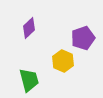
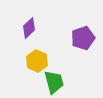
yellow hexagon: moved 26 px left
green trapezoid: moved 25 px right, 2 px down
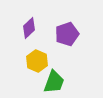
purple pentagon: moved 16 px left, 4 px up
green trapezoid: rotated 35 degrees clockwise
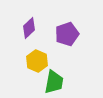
green trapezoid: rotated 10 degrees counterclockwise
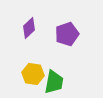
yellow hexagon: moved 4 px left, 13 px down; rotated 15 degrees counterclockwise
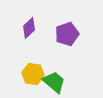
green trapezoid: rotated 60 degrees counterclockwise
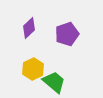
yellow hexagon: moved 5 px up; rotated 25 degrees clockwise
